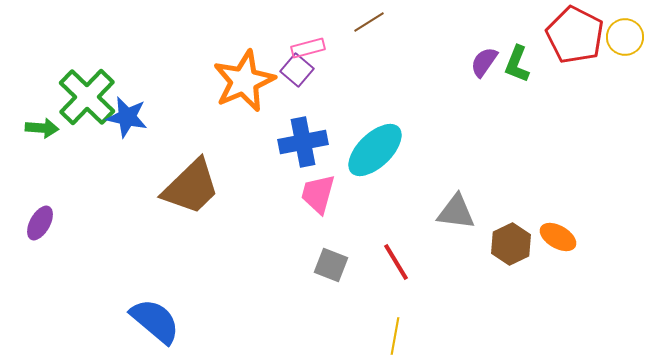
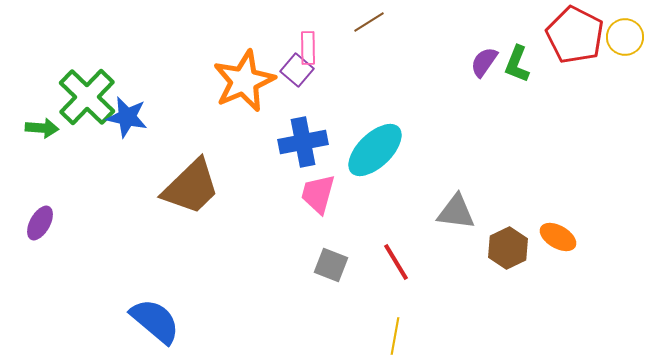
pink rectangle: rotated 76 degrees counterclockwise
brown hexagon: moved 3 px left, 4 px down
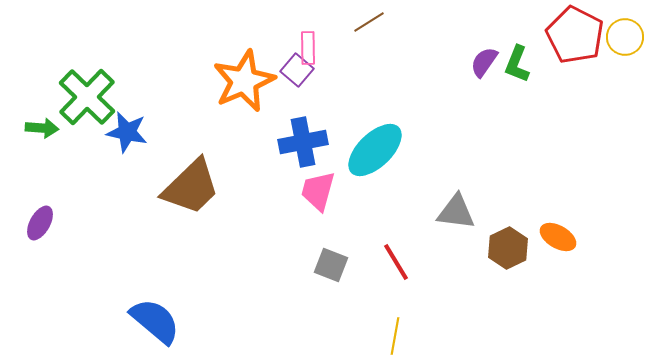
blue star: moved 15 px down
pink trapezoid: moved 3 px up
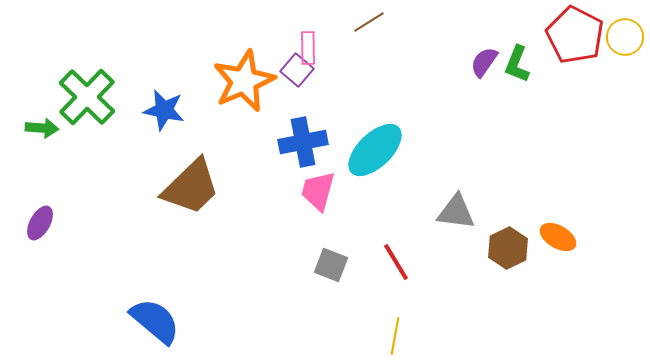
blue star: moved 37 px right, 22 px up
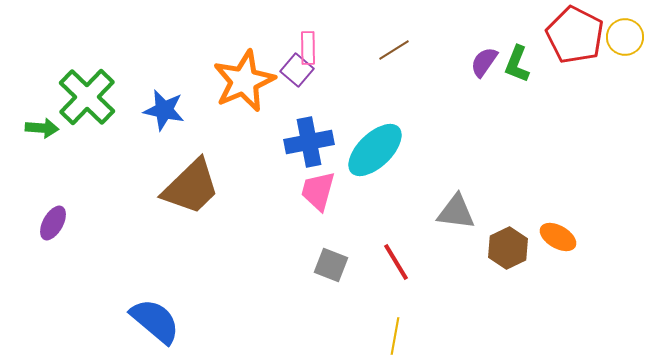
brown line: moved 25 px right, 28 px down
blue cross: moved 6 px right
purple ellipse: moved 13 px right
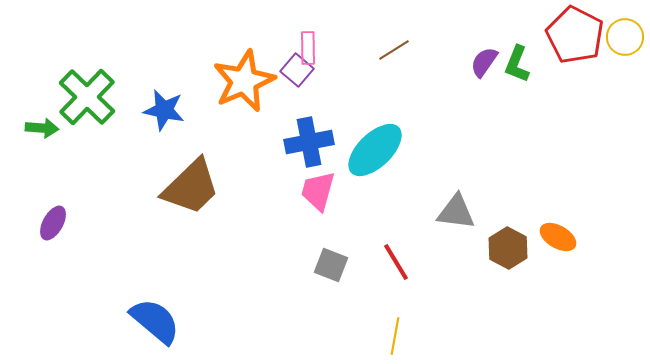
brown hexagon: rotated 6 degrees counterclockwise
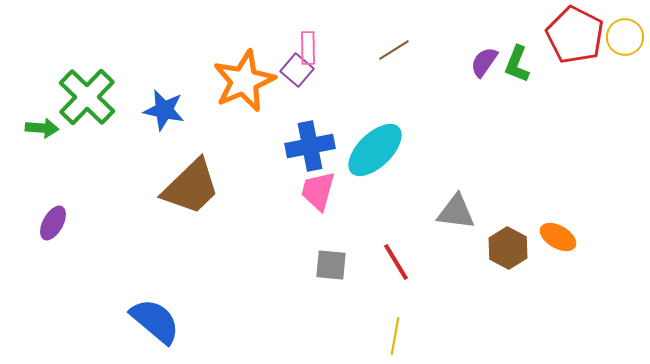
blue cross: moved 1 px right, 4 px down
gray square: rotated 16 degrees counterclockwise
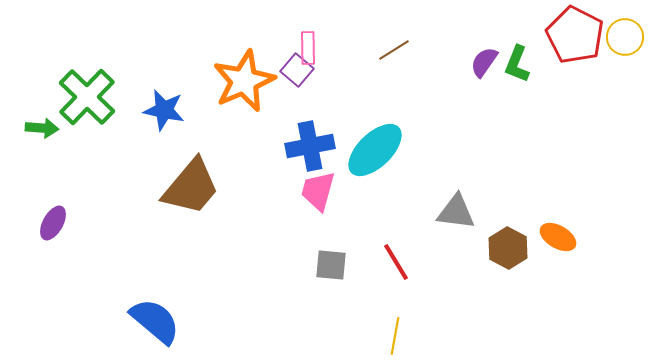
brown trapezoid: rotated 6 degrees counterclockwise
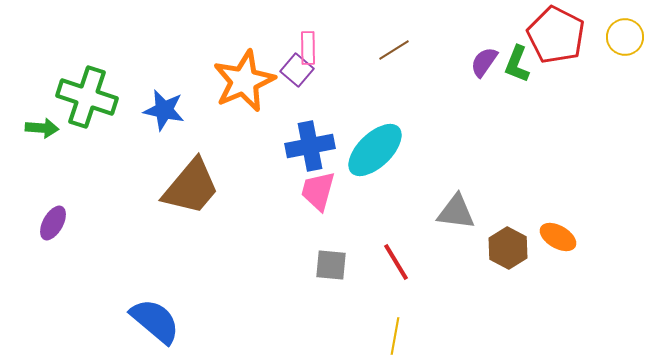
red pentagon: moved 19 px left
green cross: rotated 26 degrees counterclockwise
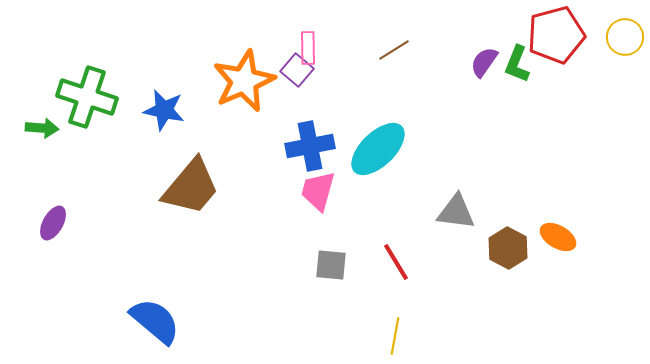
red pentagon: rotated 30 degrees clockwise
cyan ellipse: moved 3 px right, 1 px up
